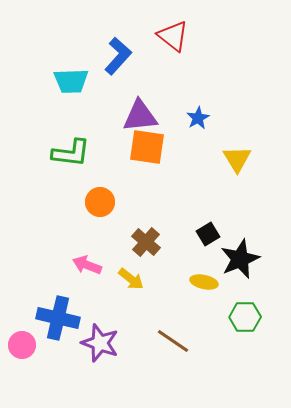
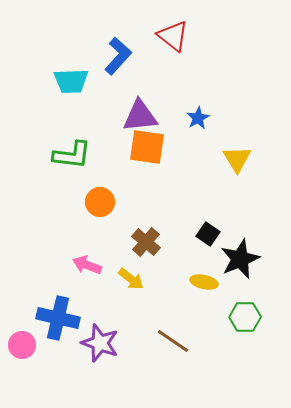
green L-shape: moved 1 px right, 2 px down
black square: rotated 25 degrees counterclockwise
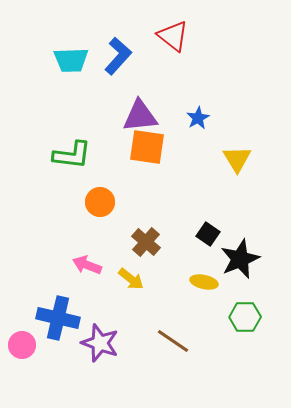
cyan trapezoid: moved 21 px up
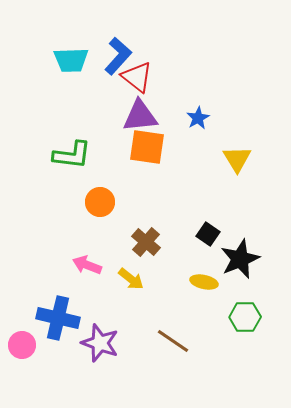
red triangle: moved 36 px left, 41 px down
